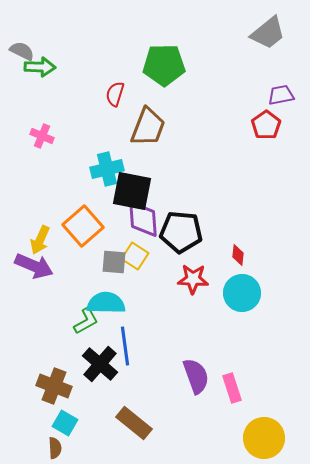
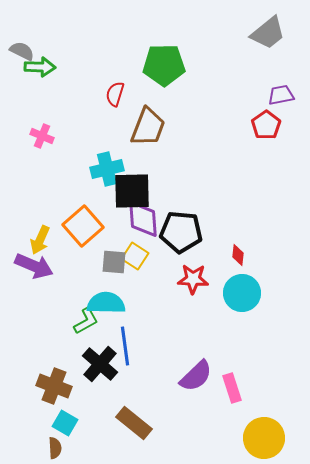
black square: rotated 12 degrees counterclockwise
purple semicircle: rotated 66 degrees clockwise
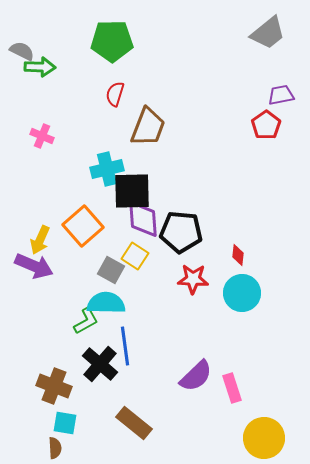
green pentagon: moved 52 px left, 24 px up
gray square: moved 3 px left, 8 px down; rotated 24 degrees clockwise
cyan square: rotated 20 degrees counterclockwise
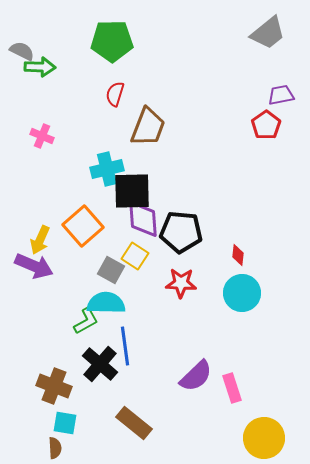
red star: moved 12 px left, 4 px down
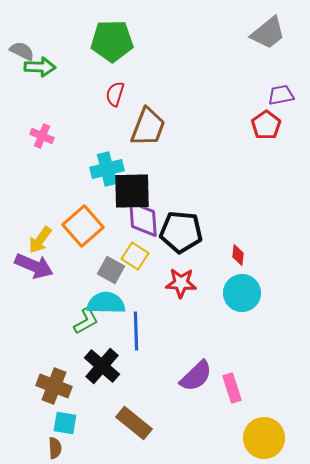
yellow arrow: rotated 12 degrees clockwise
blue line: moved 11 px right, 15 px up; rotated 6 degrees clockwise
black cross: moved 2 px right, 2 px down
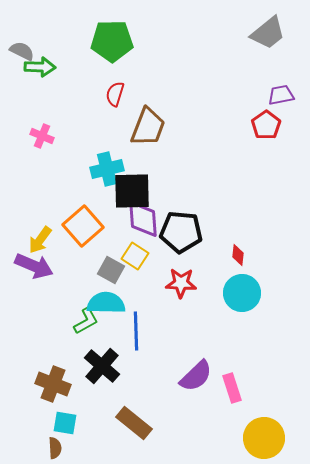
brown cross: moved 1 px left, 2 px up
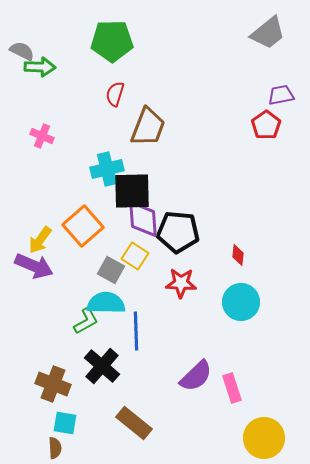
black pentagon: moved 3 px left
cyan circle: moved 1 px left, 9 px down
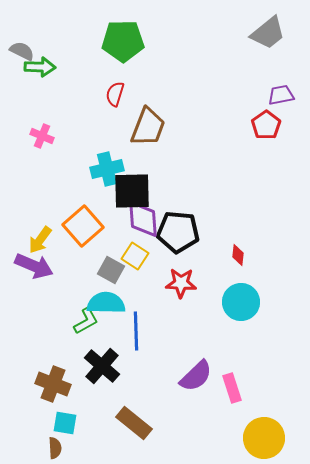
green pentagon: moved 11 px right
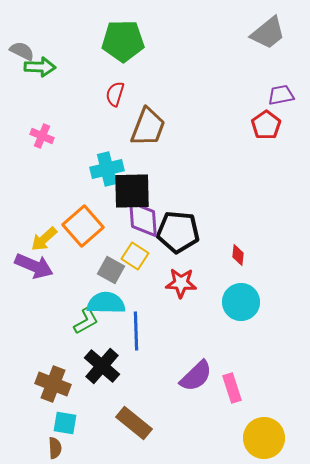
yellow arrow: moved 4 px right, 1 px up; rotated 12 degrees clockwise
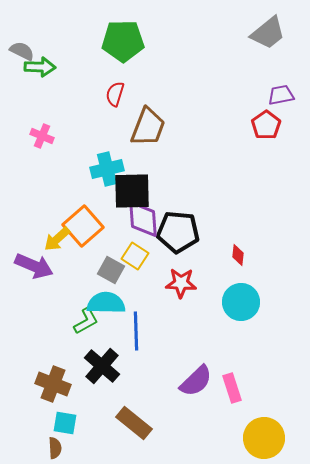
yellow arrow: moved 13 px right
purple semicircle: moved 5 px down
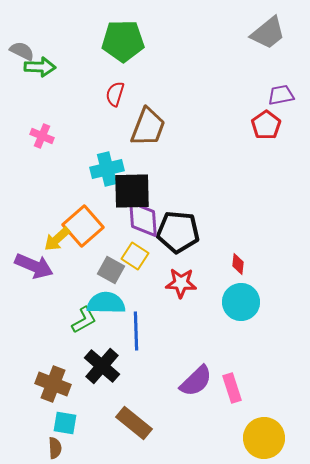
red diamond: moved 9 px down
green L-shape: moved 2 px left, 1 px up
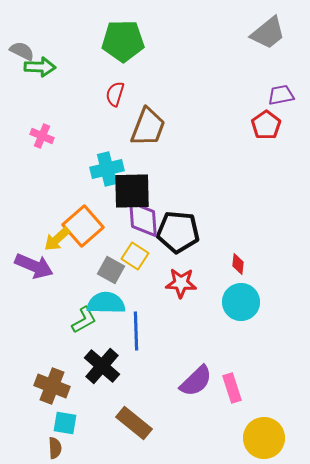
brown cross: moved 1 px left, 2 px down
